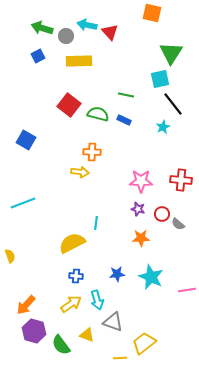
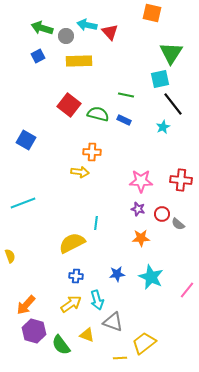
pink line at (187, 290): rotated 42 degrees counterclockwise
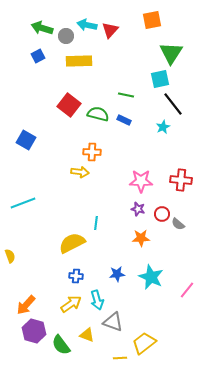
orange square at (152, 13): moved 7 px down; rotated 24 degrees counterclockwise
red triangle at (110, 32): moved 2 px up; rotated 24 degrees clockwise
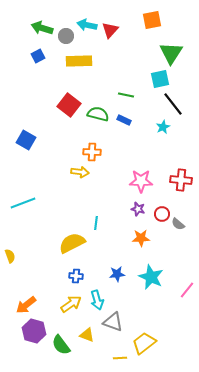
orange arrow at (26, 305): rotated 10 degrees clockwise
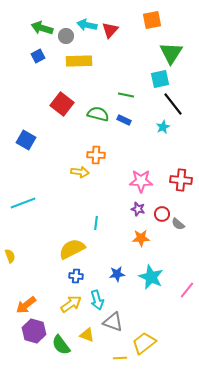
red square at (69, 105): moved 7 px left, 1 px up
orange cross at (92, 152): moved 4 px right, 3 px down
yellow semicircle at (72, 243): moved 6 px down
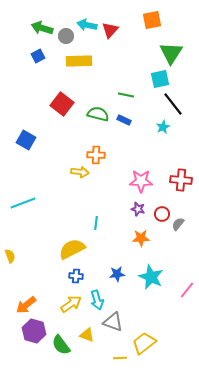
gray semicircle at (178, 224): rotated 88 degrees clockwise
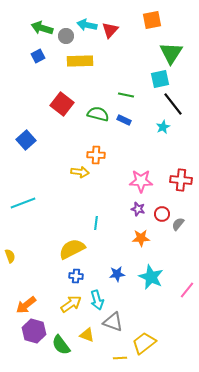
yellow rectangle at (79, 61): moved 1 px right
blue square at (26, 140): rotated 18 degrees clockwise
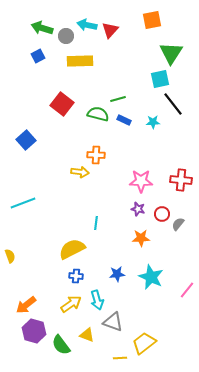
green line at (126, 95): moved 8 px left, 4 px down; rotated 28 degrees counterclockwise
cyan star at (163, 127): moved 10 px left, 5 px up; rotated 24 degrees clockwise
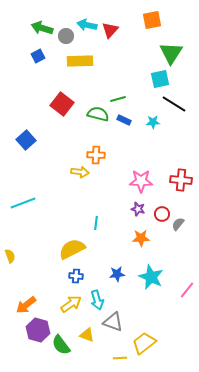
black line at (173, 104): moved 1 px right; rotated 20 degrees counterclockwise
purple hexagon at (34, 331): moved 4 px right, 1 px up
